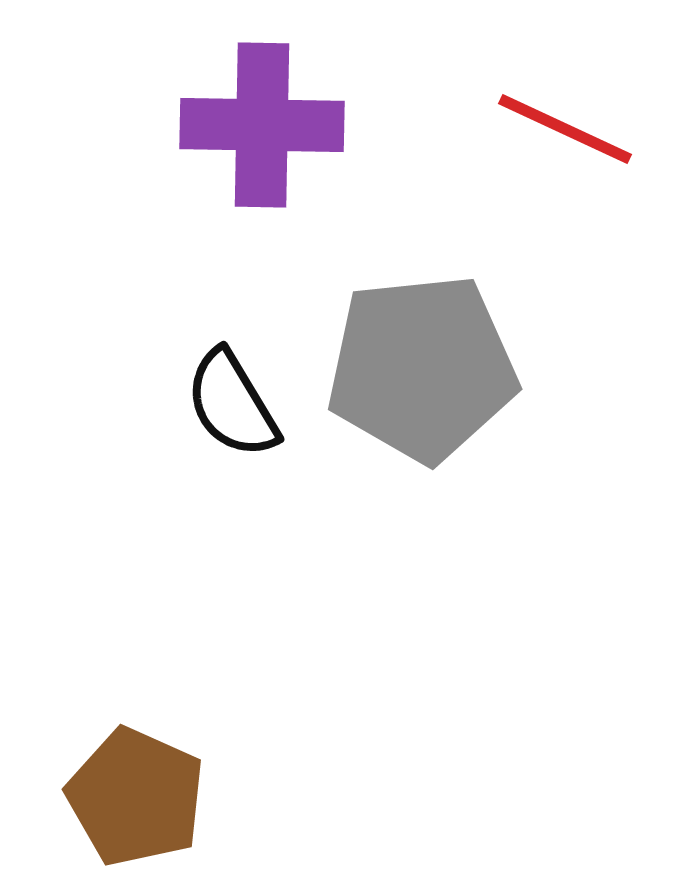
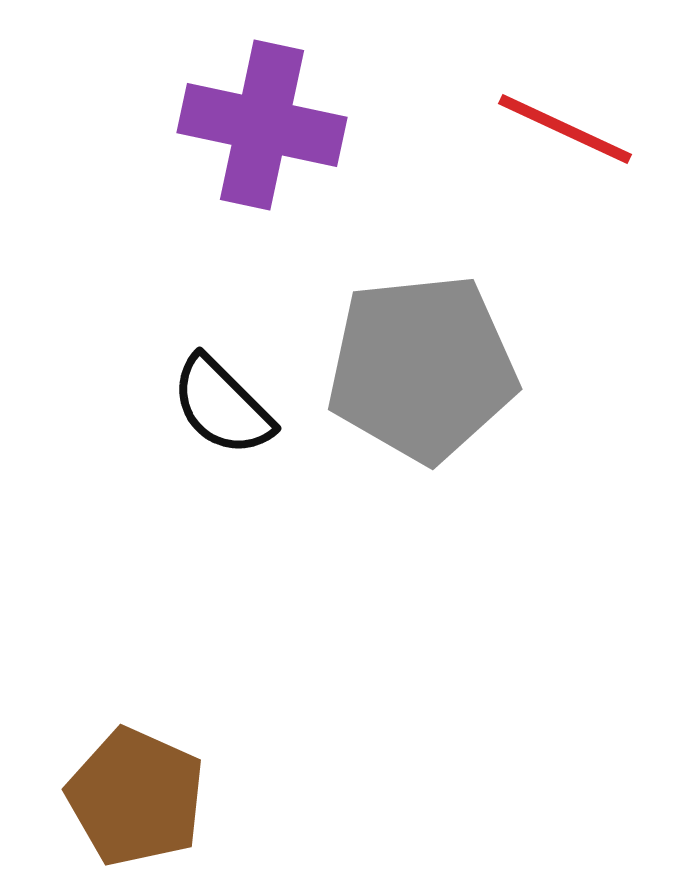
purple cross: rotated 11 degrees clockwise
black semicircle: moved 10 px left, 2 px down; rotated 14 degrees counterclockwise
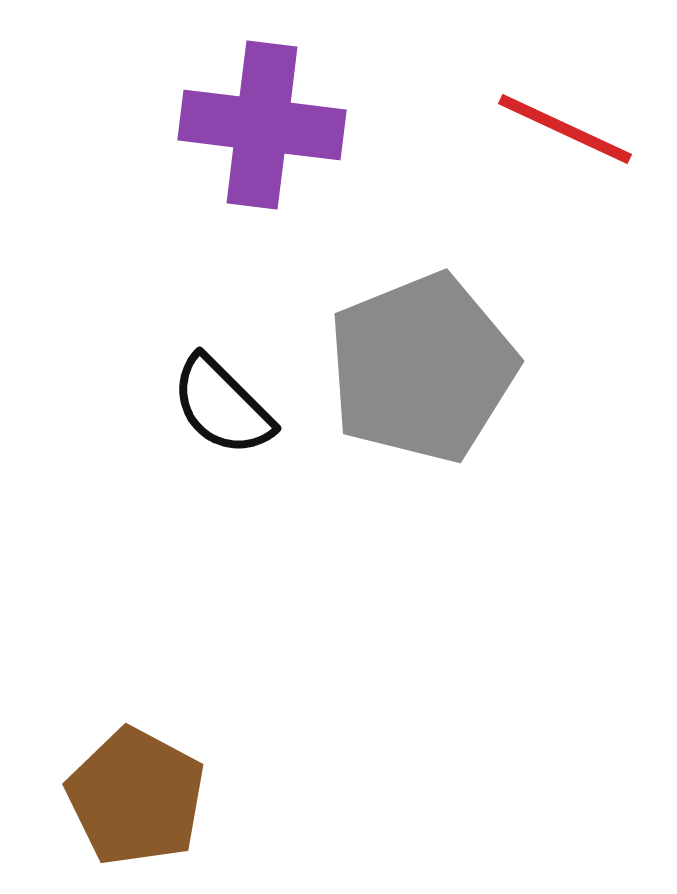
purple cross: rotated 5 degrees counterclockwise
gray pentagon: rotated 16 degrees counterclockwise
brown pentagon: rotated 4 degrees clockwise
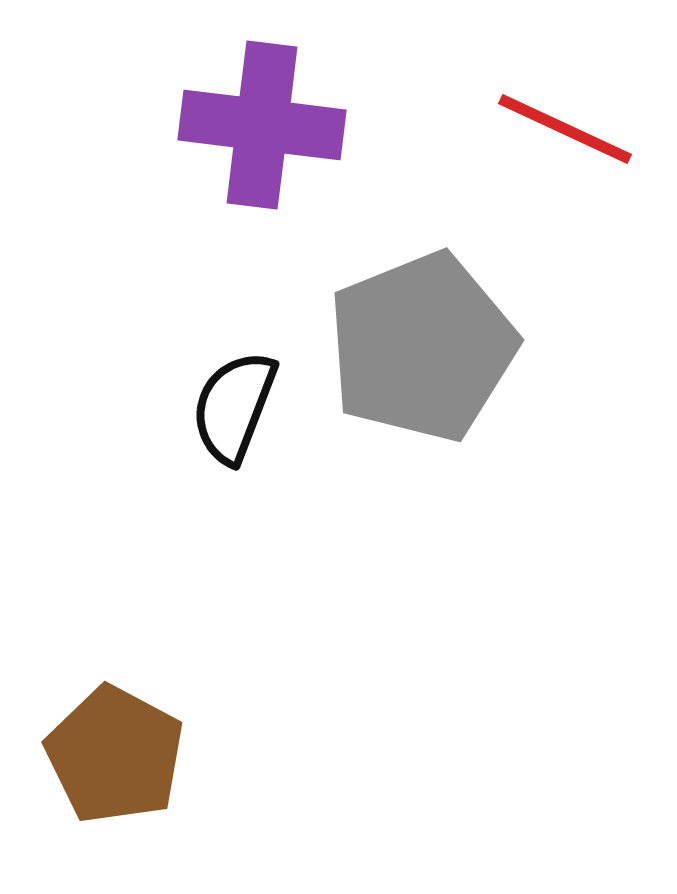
gray pentagon: moved 21 px up
black semicircle: moved 12 px right, 1 px down; rotated 66 degrees clockwise
brown pentagon: moved 21 px left, 42 px up
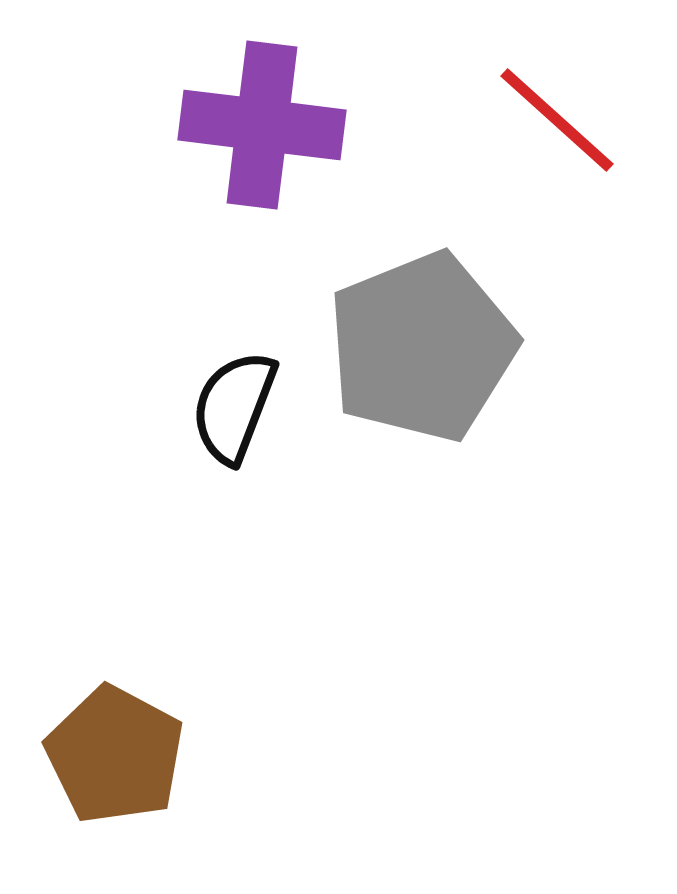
red line: moved 8 px left, 9 px up; rotated 17 degrees clockwise
